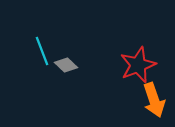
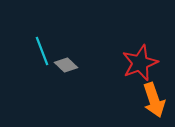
red star: moved 2 px right, 2 px up
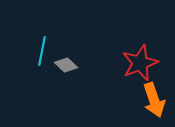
cyan line: rotated 32 degrees clockwise
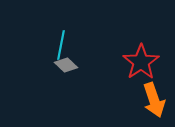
cyan line: moved 19 px right, 6 px up
red star: moved 1 px right, 1 px up; rotated 12 degrees counterclockwise
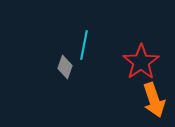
cyan line: moved 23 px right
gray diamond: moved 1 px left, 2 px down; rotated 65 degrees clockwise
